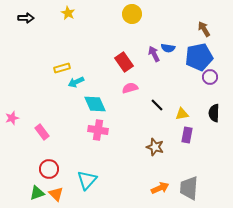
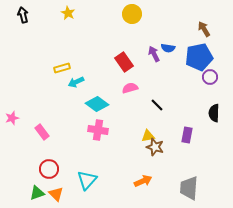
black arrow: moved 3 px left, 3 px up; rotated 105 degrees counterclockwise
cyan diamond: moved 2 px right; rotated 30 degrees counterclockwise
yellow triangle: moved 34 px left, 22 px down
orange arrow: moved 17 px left, 7 px up
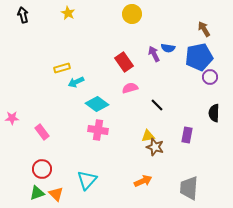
pink star: rotated 16 degrees clockwise
red circle: moved 7 px left
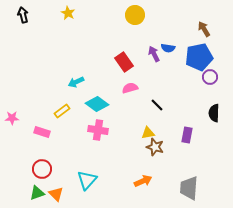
yellow circle: moved 3 px right, 1 px down
yellow rectangle: moved 43 px down; rotated 21 degrees counterclockwise
pink rectangle: rotated 35 degrees counterclockwise
yellow triangle: moved 3 px up
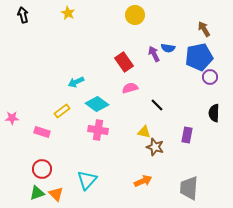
yellow triangle: moved 4 px left, 1 px up; rotated 24 degrees clockwise
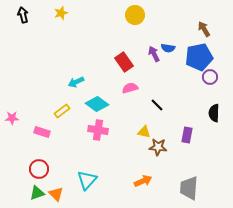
yellow star: moved 7 px left; rotated 24 degrees clockwise
brown star: moved 3 px right; rotated 12 degrees counterclockwise
red circle: moved 3 px left
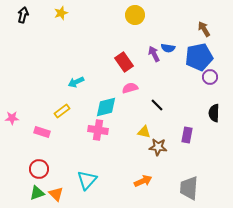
black arrow: rotated 28 degrees clockwise
cyan diamond: moved 9 px right, 3 px down; rotated 50 degrees counterclockwise
